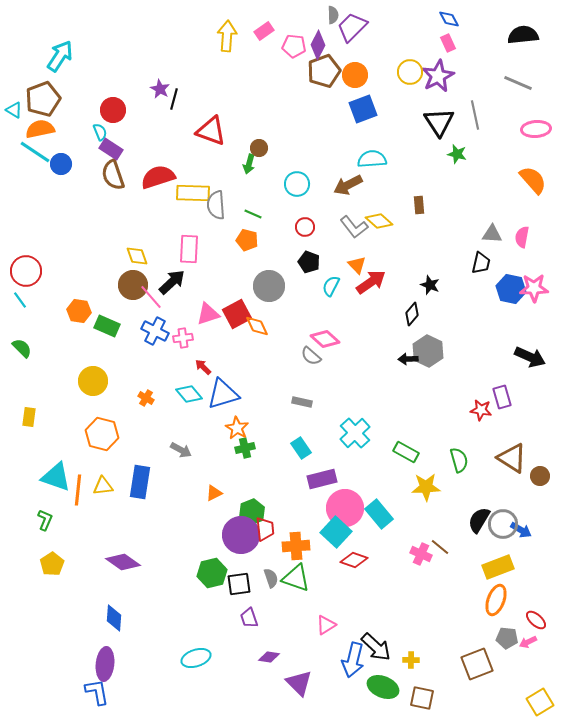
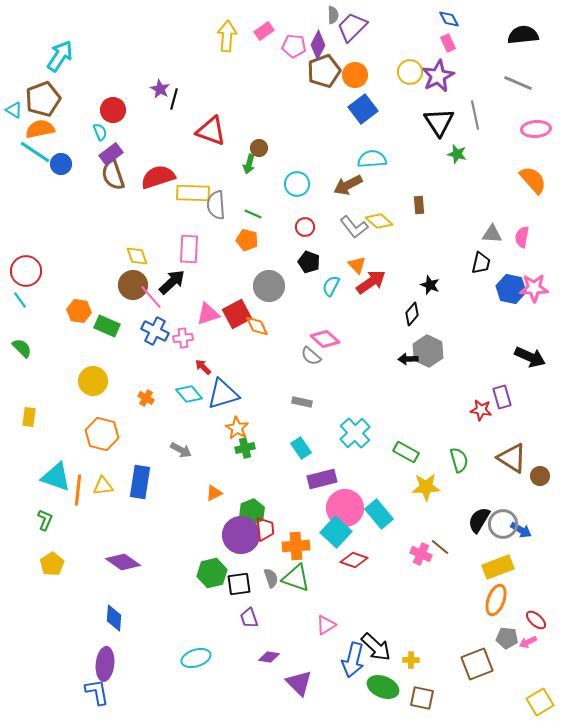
blue square at (363, 109): rotated 16 degrees counterclockwise
purple rectangle at (111, 149): moved 5 px down; rotated 70 degrees counterclockwise
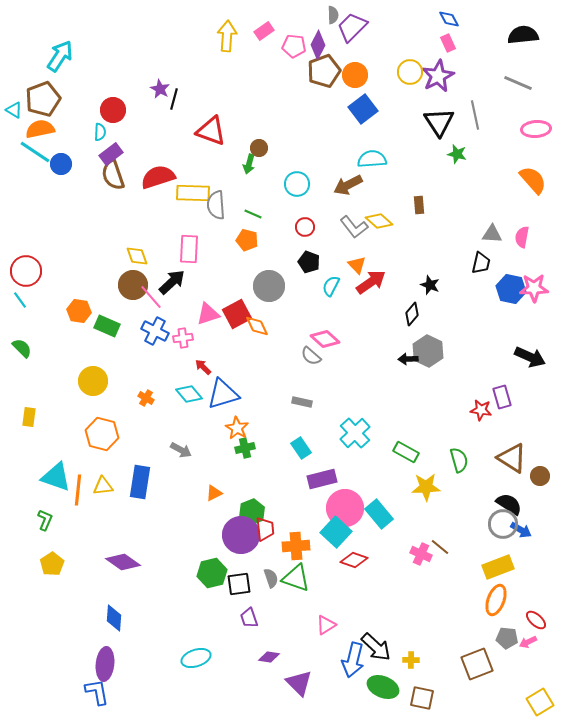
cyan semicircle at (100, 132): rotated 24 degrees clockwise
black semicircle at (479, 520): moved 30 px right, 16 px up; rotated 92 degrees clockwise
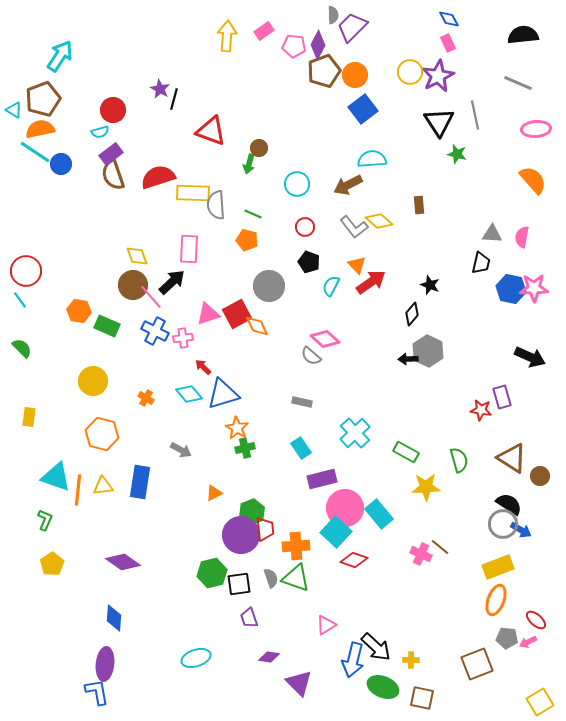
cyan semicircle at (100, 132): rotated 72 degrees clockwise
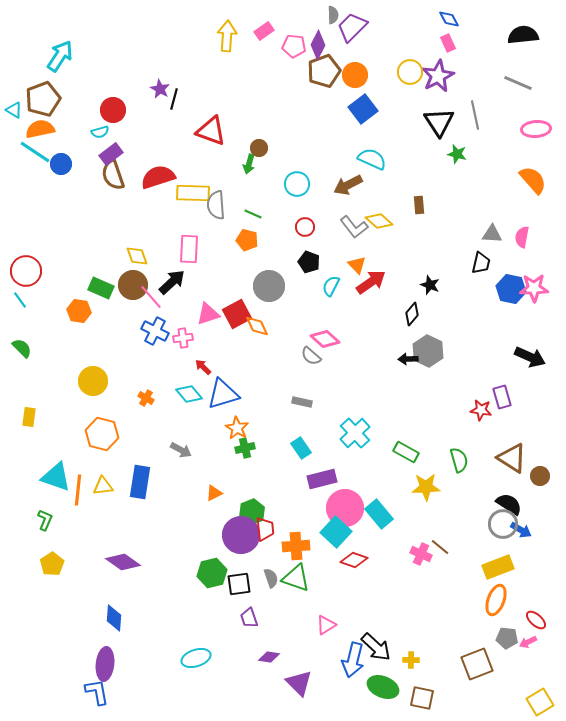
cyan semicircle at (372, 159): rotated 28 degrees clockwise
green rectangle at (107, 326): moved 6 px left, 38 px up
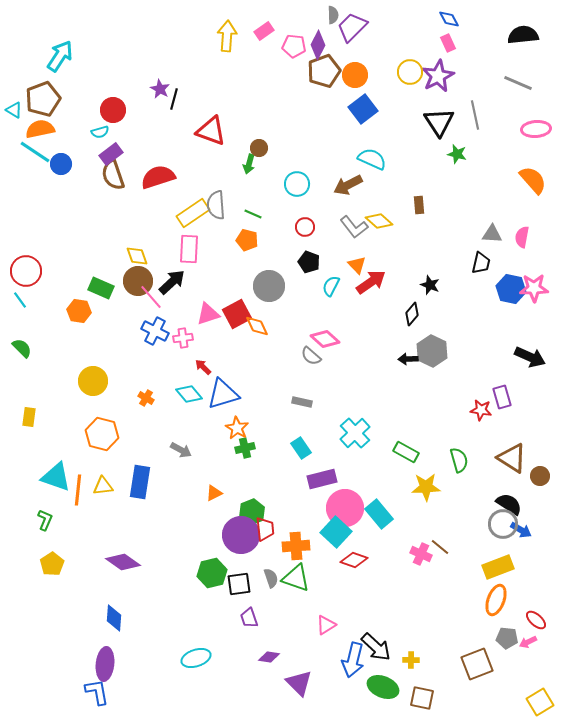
yellow rectangle at (193, 193): moved 20 px down; rotated 36 degrees counterclockwise
brown circle at (133, 285): moved 5 px right, 4 px up
gray hexagon at (428, 351): moved 4 px right
